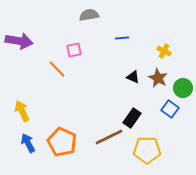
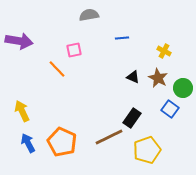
yellow pentagon: rotated 20 degrees counterclockwise
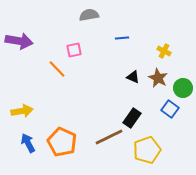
yellow arrow: rotated 105 degrees clockwise
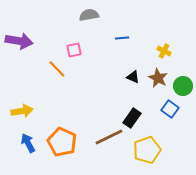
green circle: moved 2 px up
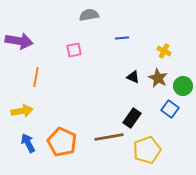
orange line: moved 21 px left, 8 px down; rotated 54 degrees clockwise
brown line: rotated 16 degrees clockwise
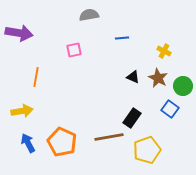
purple arrow: moved 8 px up
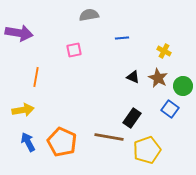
yellow arrow: moved 1 px right, 1 px up
brown line: rotated 20 degrees clockwise
blue arrow: moved 1 px up
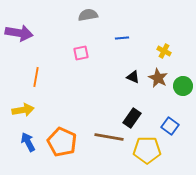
gray semicircle: moved 1 px left
pink square: moved 7 px right, 3 px down
blue square: moved 17 px down
yellow pentagon: rotated 20 degrees clockwise
